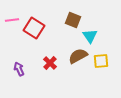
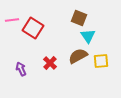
brown square: moved 6 px right, 2 px up
red square: moved 1 px left
cyan triangle: moved 2 px left
purple arrow: moved 2 px right
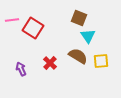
brown semicircle: rotated 60 degrees clockwise
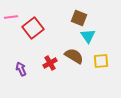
pink line: moved 1 px left, 3 px up
red square: rotated 20 degrees clockwise
brown semicircle: moved 4 px left
red cross: rotated 16 degrees clockwise
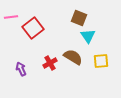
brown semicircle: moved 1 px left, 1 px down
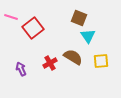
pink line: rotated 24 degrees clockwise
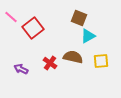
pink line: rotated 24 degrees clockwise
cyan triangle: rotated 35 degrees clockwise
brown semicircle: rotated 18 degrees counterclockwise
red cross: rotated 24 degrees counterclockwise
purple arrow: rotated 40 degrees counterclockwise
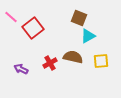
red cross: rotated 24 degrees clockwise
